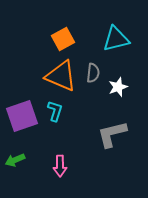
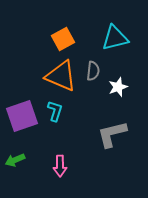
cyan triangle: moved 1 px left, 1 px up
gray semicircle: moved 2 px up
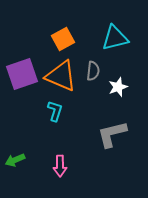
purple square: moved 42 px up
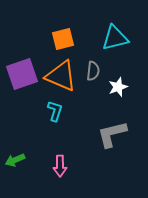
orange square: rotated 15 degrees clockwise
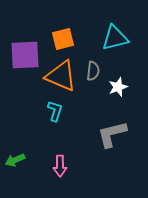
purple square: moved 3 px right, 19 px up; rotated 16 degrees clockwise
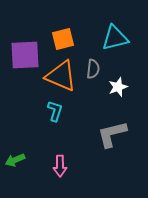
gray semicircle: moved 2 px up
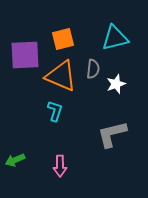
white star: moved 2 px left, 3 px up
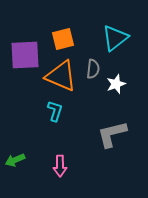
cyan triangle: rotated 24 degrees counterclockwise
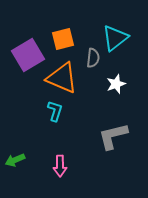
purple square: moved 3 px right; rotated 28 degrees counterclockwise
gray semicircle: moved 11 px up
orange triangle: moved 1 px right, 2 px down
gray L-shape: moved 1 px right, 2 px down
